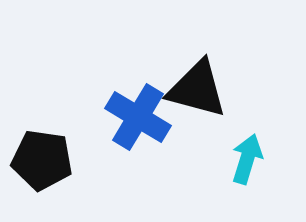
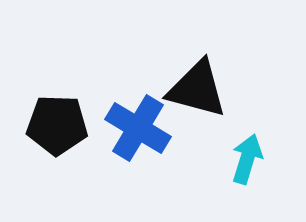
blue cross: moved 11 px down
black pentagon: moved 15 px right, 35 px up; rotated 6 degrees counterclockwise
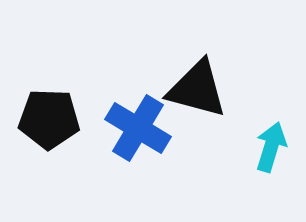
black pentagon: moved 8 px left, 6 px up
cyan arrow: moved 24 px right, 12 px up
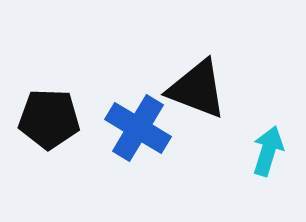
black triangle: rotated 6 degrees clockwise
cyan arrow: moved 3 px left, 4 px down
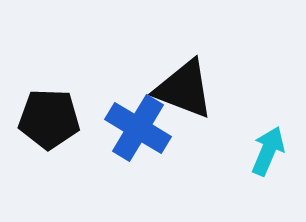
black triangle: moved 13 px left
cyan arrow: rotated 6 degrees clockwise
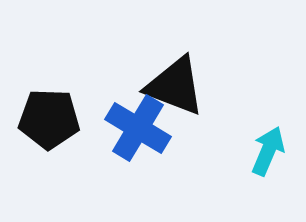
black triangle: moved 9 px left, 3 px up
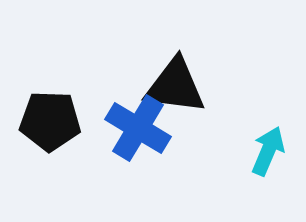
black triangle: rotated 14 degrees counterclockwise
black pentagon: moved 1 px right, 2 px down
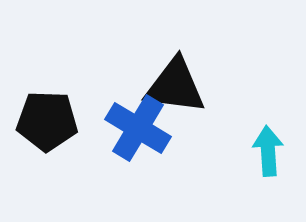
black pentagon: moved 3 px left
cyan arrow: rotated 27 degrees counterclockwise
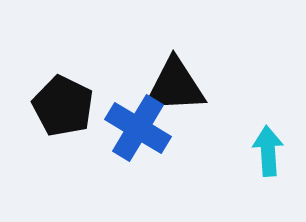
black triangle: rotated 10 degrees counterclockwise
black pentagon: moved 16 px right, 15 px up; rotated 24 degrees clockwise
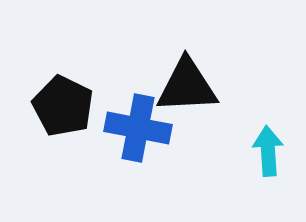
black triangle: moved 12 px right
blue cross: rotated 20 degrees counterclockwise
